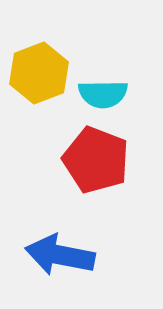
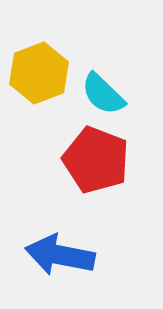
cyan semicircle: rotated 45 degrees clockwise
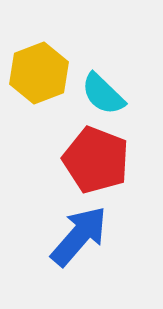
blue arrow: moved 19 px right, 19 px up; rotated 120 degrees clockwise
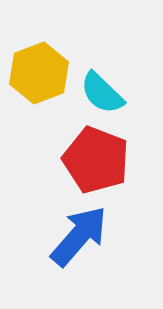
cyan semicircle: moved 1 px left, 1 px up
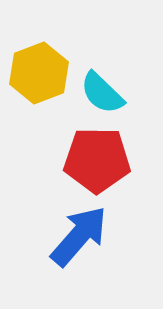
red pentagon: moved 1 px right; rotated 20 degrees counterclockwise
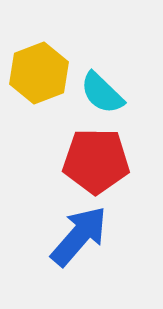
red pentagon: moved 1 px left, 1 px down
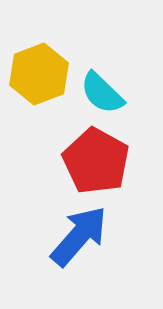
yellow hexagon: moved 1 px down
red pentagon: rotated 28 degrees clockwise
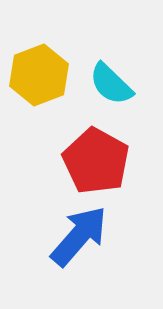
yellow hexagon: moved 1 px down
cyan semicircle: moved 9 px right, 9 px up
